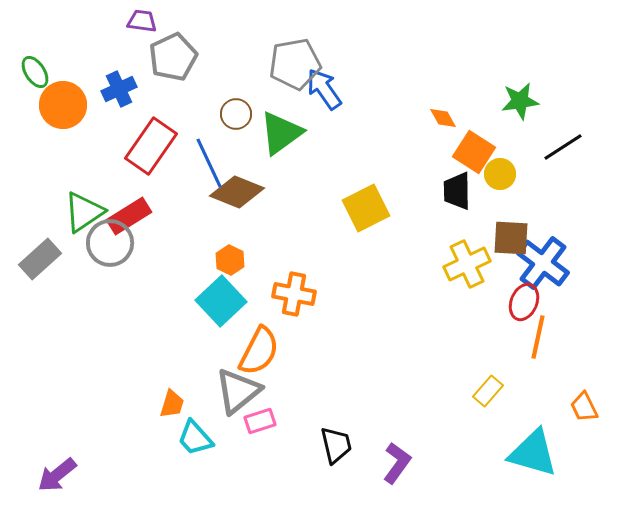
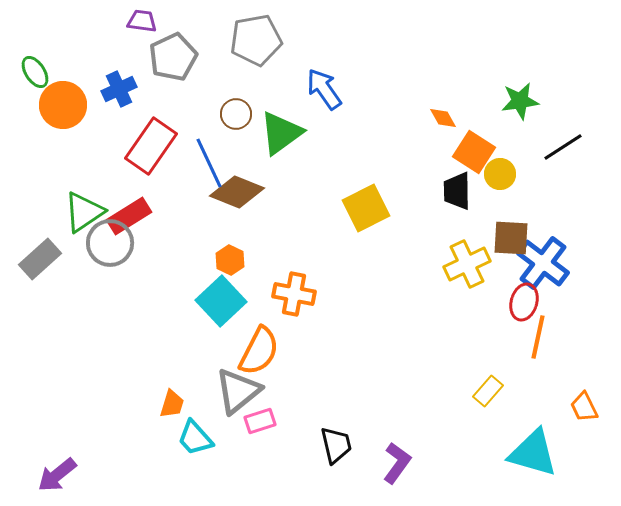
gray pentagon at (295, 64): moved 39 px left, 24 px up
red ellipse at (524, 302): rotated 6 degrees counterclockwise
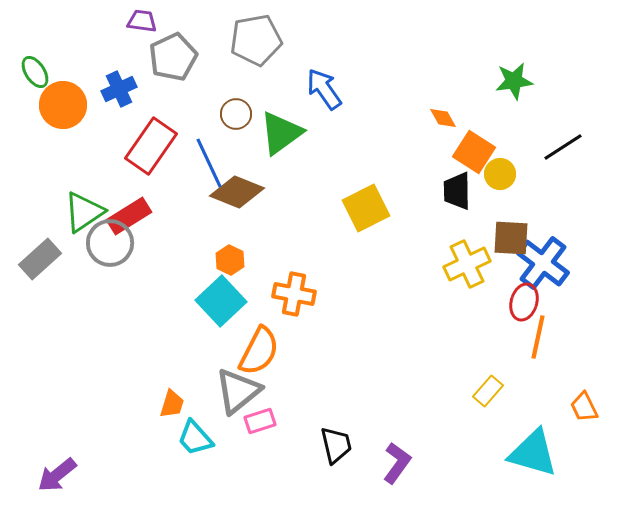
green star at (520, 101): moved 6 px left, 20 px up
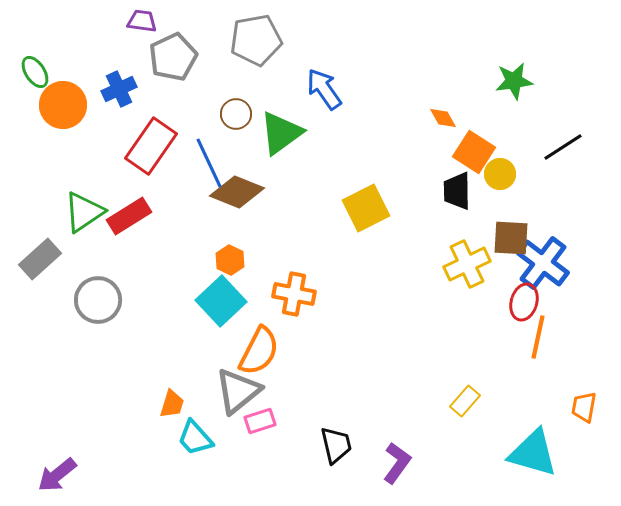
gray circle at (110, 243): moved 12 px left, 57 px down
yellow rectangle at (488, 391): moved 23 px left, 10 px down
orange trapezoid at (584, 407): rotated 36 degrees clockwise
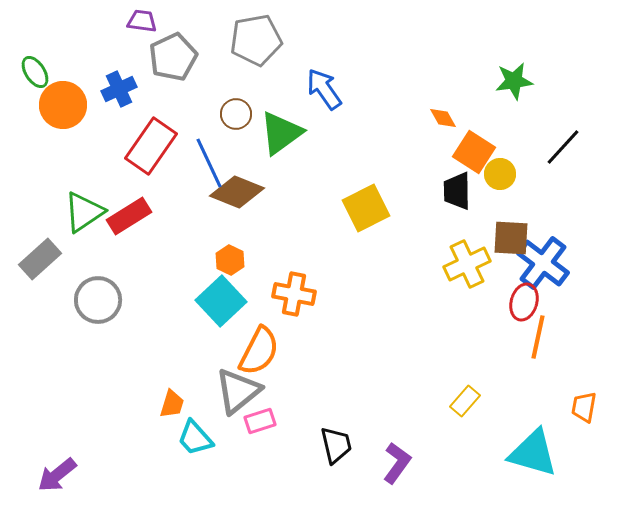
black line at (563, 147): rotated 15 degrees counterclockwise
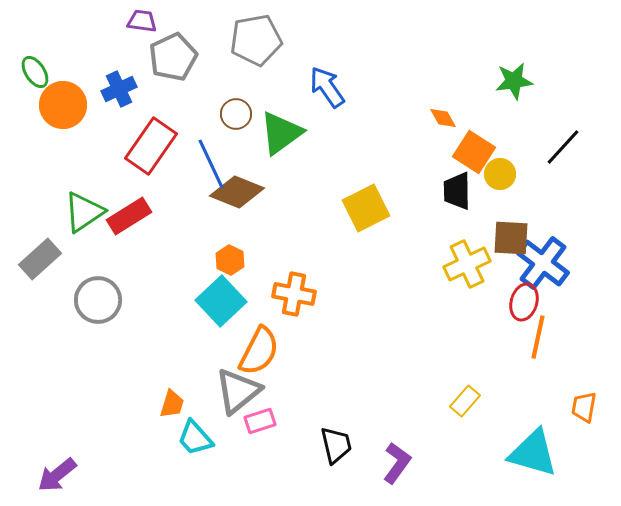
blue arrow at (324, 89): moved 3 px right, 2 px up
blue line at (209, 163): moved 2 px right, 1 px down
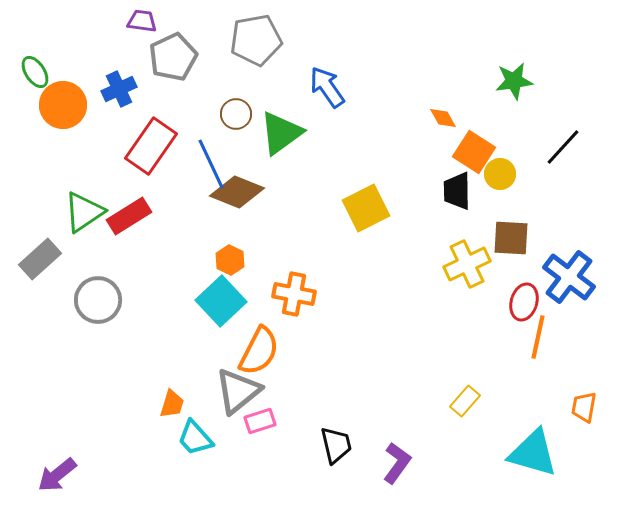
blue cross at (543, 263): moved 26 px right, 14 px down
